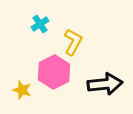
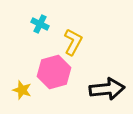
cyan cross: rotated 30 degrees counterclockwise
pink hexagon: rotated 12 degrees clockwise
black arrow: moved 2 px right, 5 px down
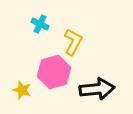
black arrow: moved 10 px left
